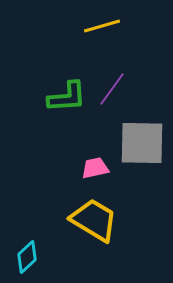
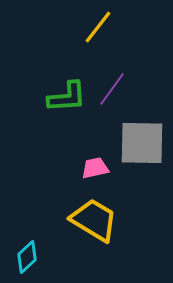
yellow line: moved 4 px left, 1 px down; rotated 36 degrees counterclockwise
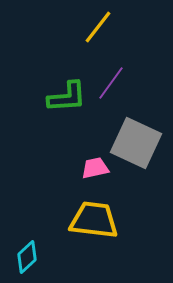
purple line: moved 1 px left, 6 px up
gray square: moved 6 px left; rotated 24 degrees clockwise
yellow trapezoid: rotated 24 degrees counterclockwise
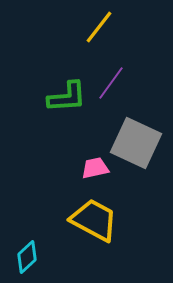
yellow line: moved 1 px right
yellow trapezoid: rotated 21 degrees clockwise
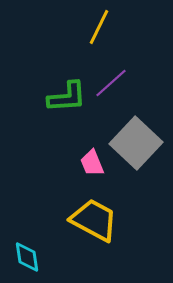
yellow line: rotated 12 degrees counterclockwise
purple line: rotated 12 degrees clockwise
gray square: rotated 18 degrees clockwise
pink trapezoid: moved 3 px left, 5 px up; rotated 100 degrees counterclockwise
cyan diamond: rotated 56 degrees counterclockwise
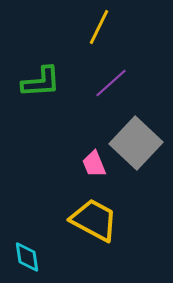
green L-shape: moved 26 px left, 15 px up
pink trapezoid: moved 2 px right, 1 px down
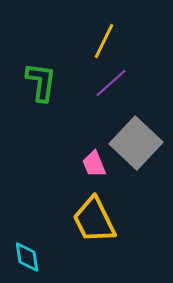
yellow line: moved 5 px right, 14 px down
green L-shape: rotated 78 degrees counterclockwise
yellow trapezoid: rotated 144 degrees counterclockwise
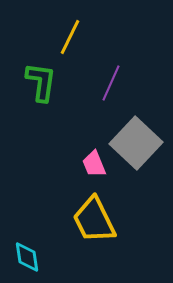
yellow line: moved 34 px left, 4 px up
purple line: rotated 24 degrees counterclockwise
